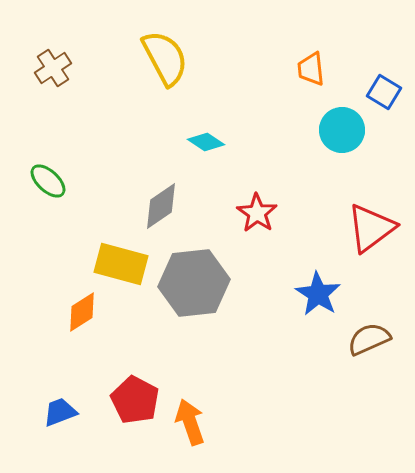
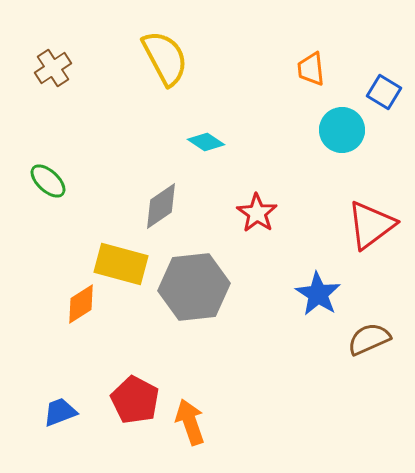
red triangle: moved 3 px up
gray hexagon: moved 4 px down
orange diamond: moved 1 px left, 8 px up
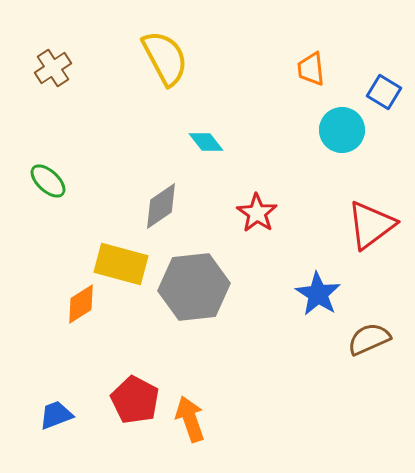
cyan diamond: rotated 18 degrees clockwise
blue trapezoid: moved 4 px left, 3 px down
orange arrow: moved 3 px up
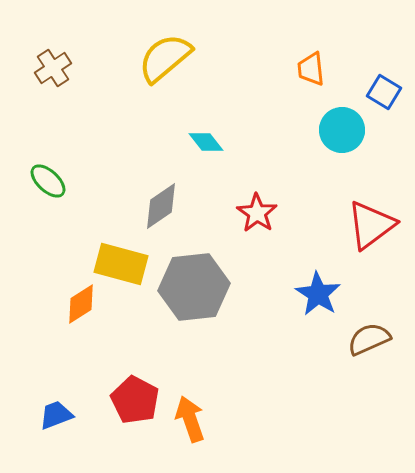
yellow semicircle: rotated 102 degrees counterclockwise
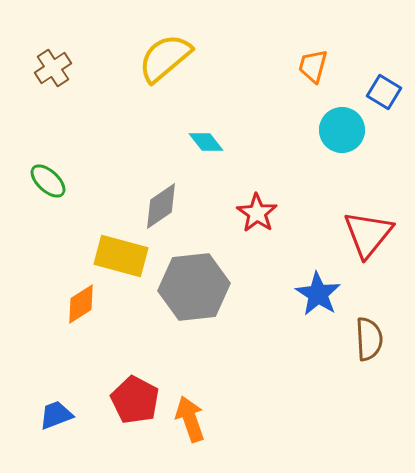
orange trapezoid: moved 2 px right, 3 px up; rotated 21 degrees clockwise
red triangle: moved 3 px left, 9 px down; rotated 14 degrees counterclockwise
yellow rectangle: moved 8 px up
brown semicircle: rotated 111 degrees clockwise
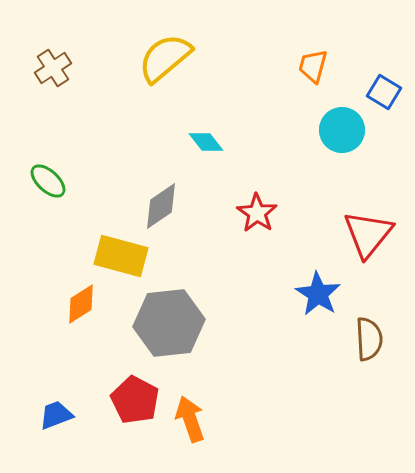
gray hexagon: moved 25 px left, 36 px down
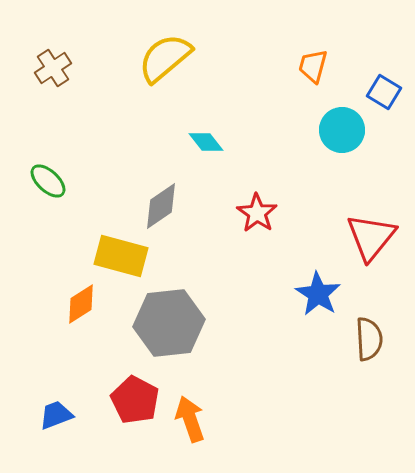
red triangle: moved 3 px right, 3 px down
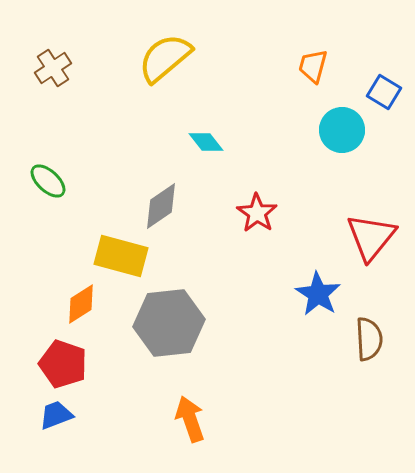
red pentagon: moved 72 px left, 36 px up; rotated 9 degrees counterclockwise
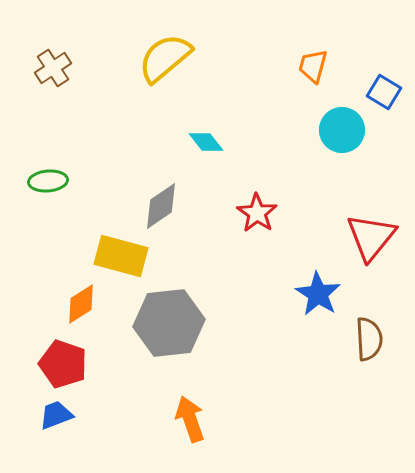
green ellipse: rotated 48 degrees counterclockwise
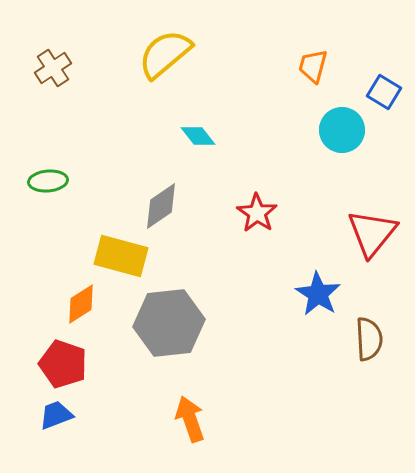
yellow semicircle: moved 4 px up
cyan diamond: moved 8 px left, 6 px up
red triangle: moved 1 px right, 4 px up
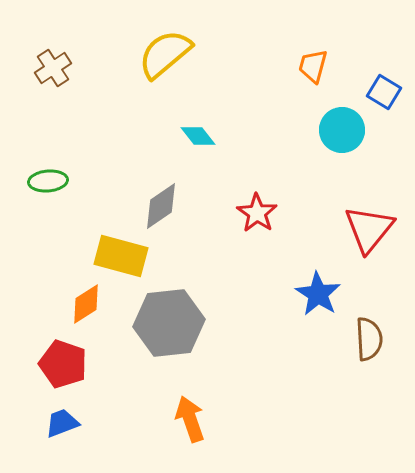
red triangle: moved 3 px left, 4 px up
orange diamond: moved 5 px right
blue trapezoid: moved 6 px right, 8 px down
